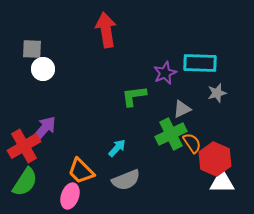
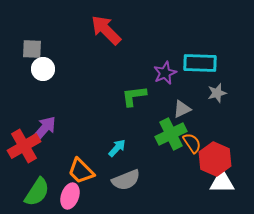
red arrow: rotated 36 degrees counterclockwise
green semicircle: moved 12 px right, 10 px down
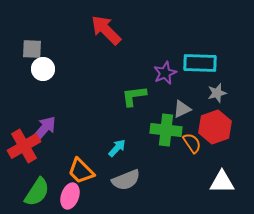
green cross: moved 5 px left, 4 px up; rotated 32 degrees clockwise
red hexagon: moved 32 px up; rotated 16 degrees clockwise
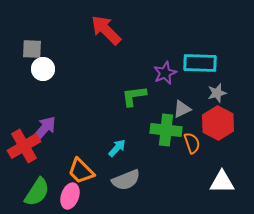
red hexagon: moved 3 px right, 4 px up; rotated 12 degrees counterclockwise
orange semicircle: rotated 15 degrees clockwise
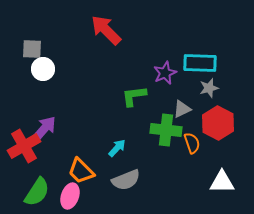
gray star: moved 8 px left, 5 px up
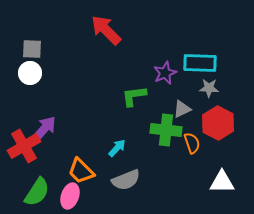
white circle: moved 13 px left, 4 px down
gray star: rotated 18 degrees clockwise
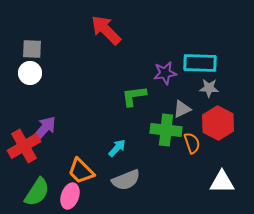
purple star: rotated 15 degrees clockwise
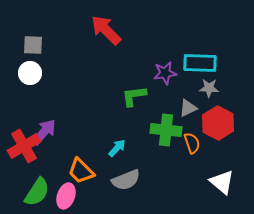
gray square: moved 1 px right, 4 px up
gray triangle: moved 6 px right, 1 px up
purple arrow: moved 3 px down
white triangle: rotated 40 degrees clockwise
pink ellipse: moved 4 px left
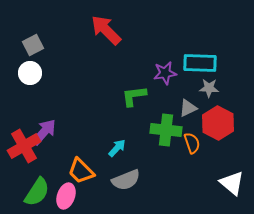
gray square: rotated 30 degrees counterclockwise
white triangle: moved 10 px right, 1 px down
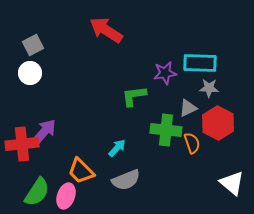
red arrow: rotated 12 degrees counterclockwise
red cross: moved 2 px left, 2 px up; rotated 24 degrees clockwise
